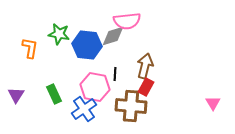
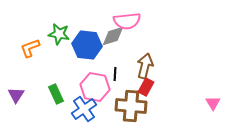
orange L-shape: rotated 120 degrees counterclockwise
green rectangle: moved 2 px right
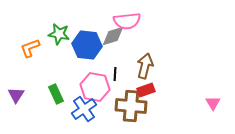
red rectangle: moved 3 px down; rotated 42 degrees clockwise
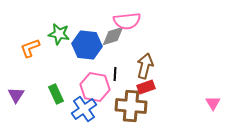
red rectangle: moved 3 px up
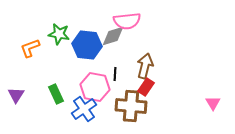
red rectangle: rotated 36 degrees counterclockwise
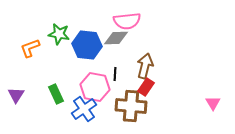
gray diamond: moved 3 px right, 2 px down; rotated 15 degrees clockwise
